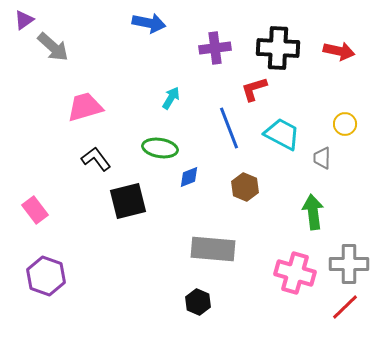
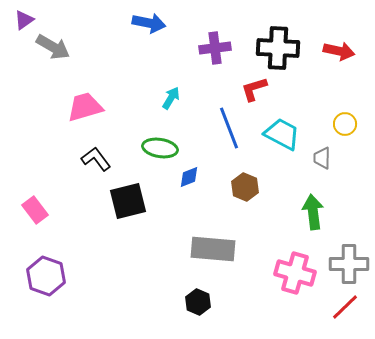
gray arrow: rotated 12 degrees counterclockwise
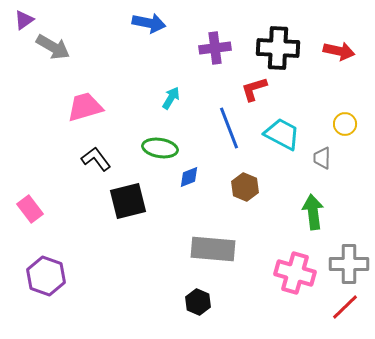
pink rectangle: moved 5 px left, 1 px up
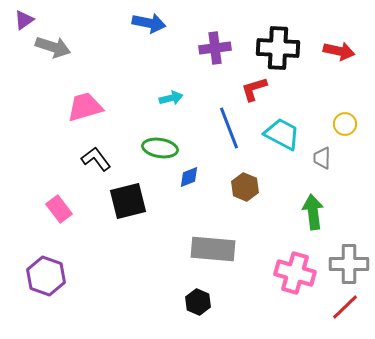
gray arrow: rotated 12 degrees counterclockwise
cyan arrow: rotated 45 degrees clockwise
pink rectangle: moved 29 px right
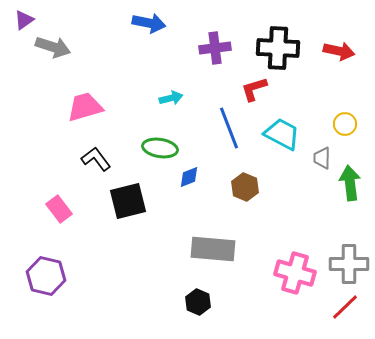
green arrow: moved 37 px right, 29 px up
purple hexagon: rotated 6 degrees counterclockwise
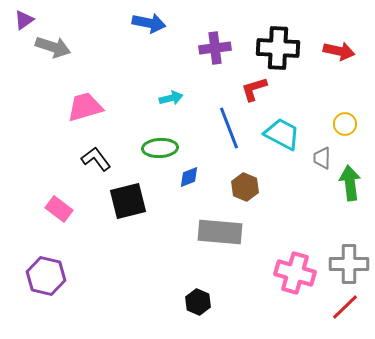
green ellipse: rotated 12 degrees counterclockwise
pink rectangle: rotated 16 degrees counterclockwise
gray rectangle: moved 7 px right, 17 px up
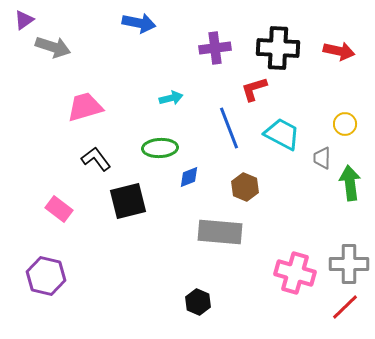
blue arrow: moved 10 px left
